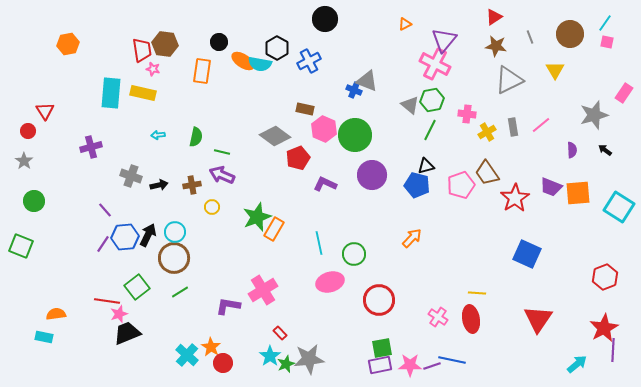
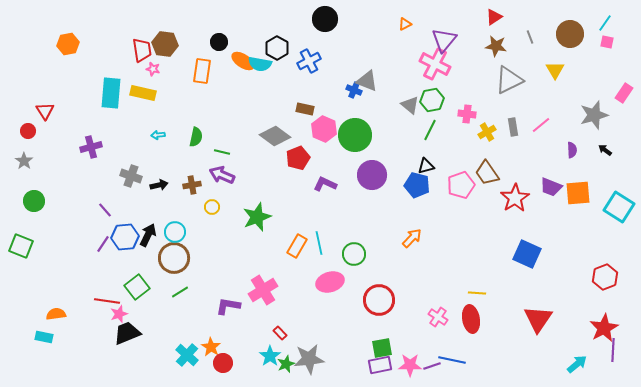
orange rectangle at (274, 229): moved 23 px right, 17 px down
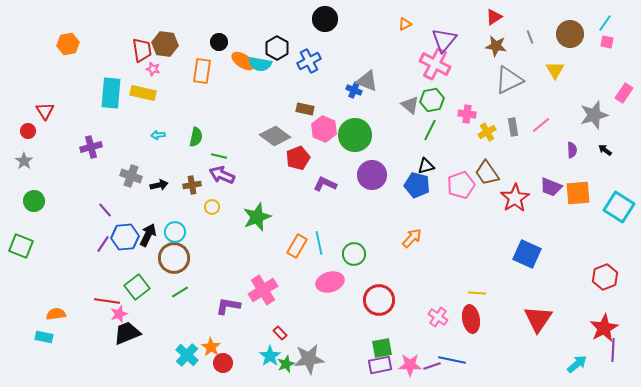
green line at (222, 152): moved 3 px left, 4 px down
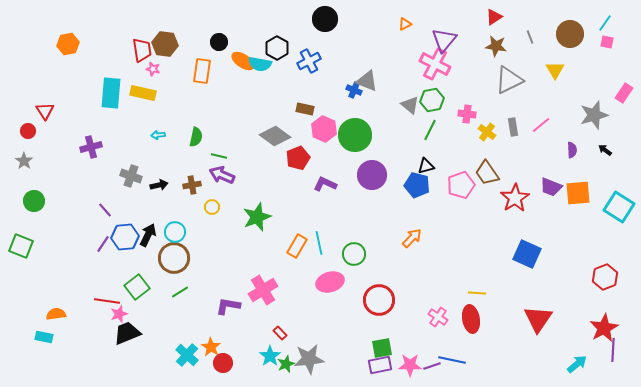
yellow cross at (487, 132): rotated 24 degrees counterclockwise
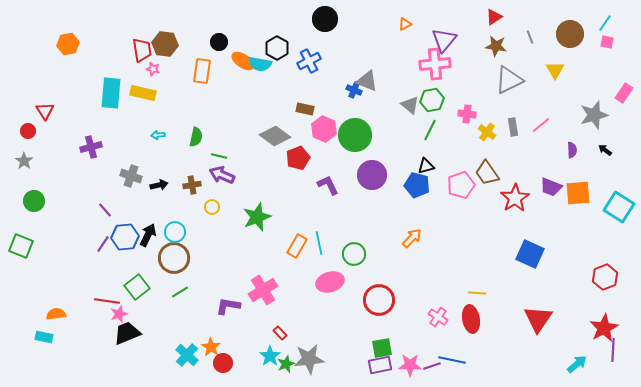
pink cross at (435, 64): rotated 32 degrees counterclockwise
purple L-shape at (325, 184): moved 3 px right, 1 px down; rotated 40 degrees clockwise
blue square at (527, 254): moved 3 px right
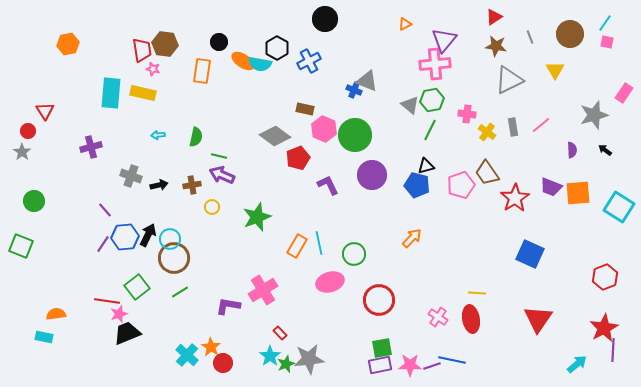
gray star at (24, 161): moved 2 px left, 9 px up
cyan circle at (175, 232): moved 5 px left, 7 px down
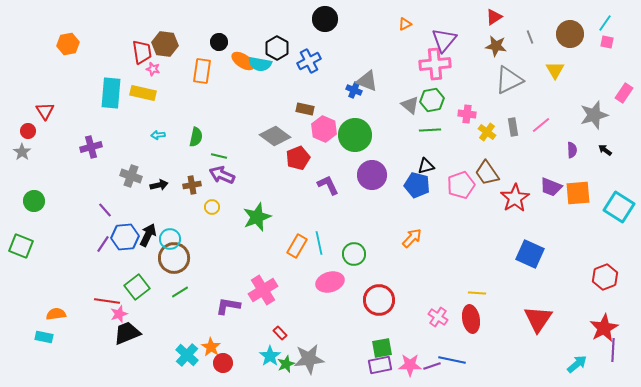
red trapezoid at (142, 50): moved 2 px down
green line at (430, 130): rotated 60 degrees clockwise
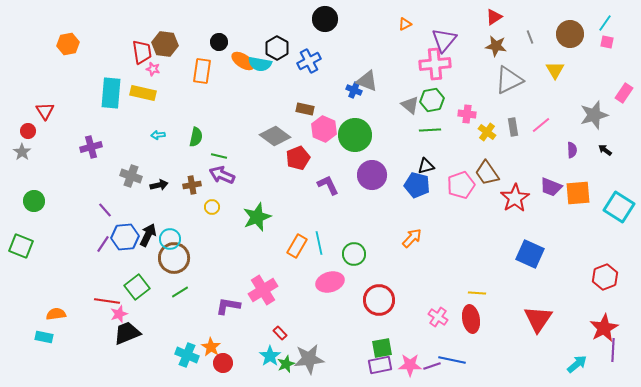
cyan cross at (187, 355): rotated 20 degrees counterclockwise
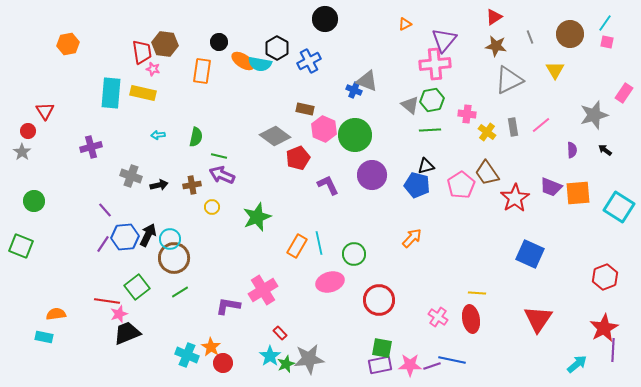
pink pentagon at (461, 185): rotated 12 degrees counterclockwise
green square at (382, 348): rotated 20 degrees clockwise
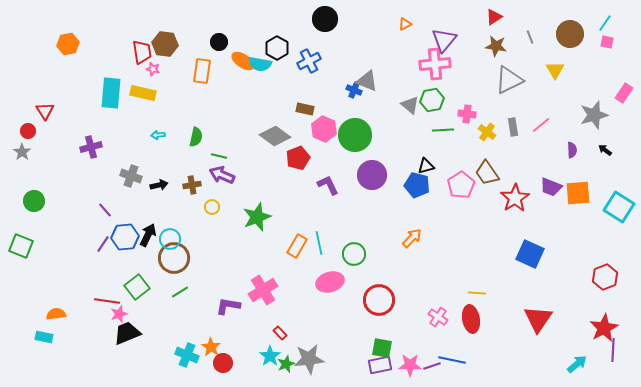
green line at (430, 130): moved 13 px right
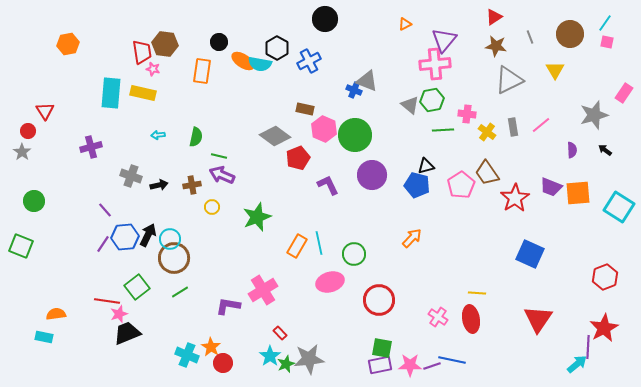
purple line at (613, 350): moved 25 px left, 3 px up
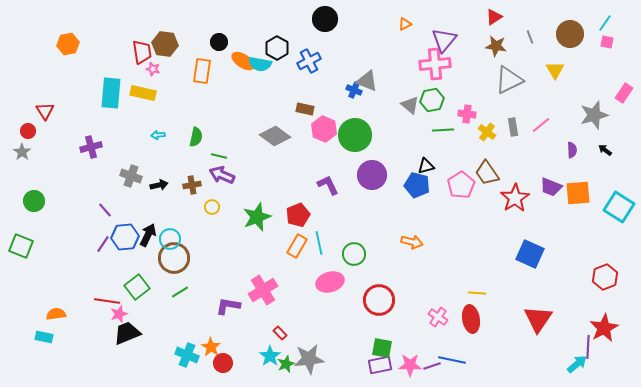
red pentagon at (298, 158): moved 57 px down
orange arrow at (412, 238): moved 4 px down; rotated 60 degrees clockwise
